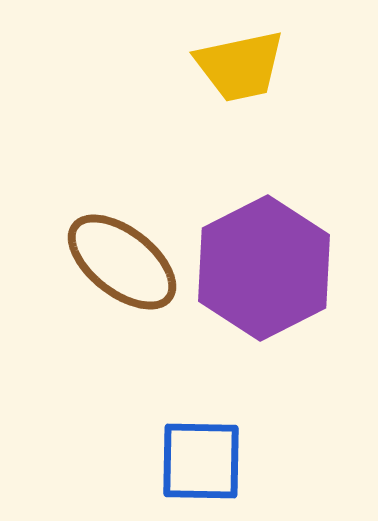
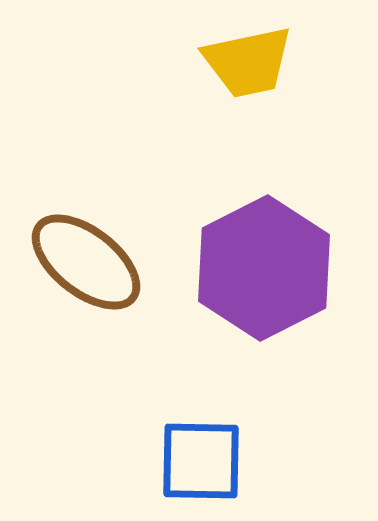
yellow trapezoid: moved 8 px right, 4 px up
brown ellipse: moved 36 px left
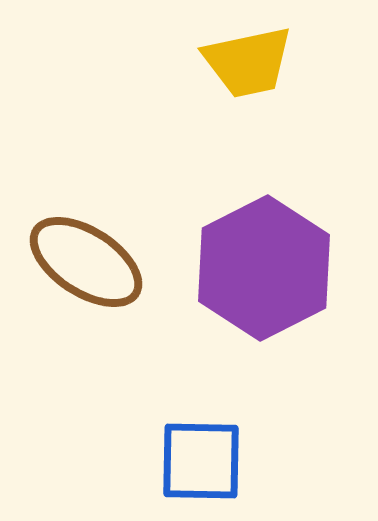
brown ellipse: rotated 5 degrees counterclockwise
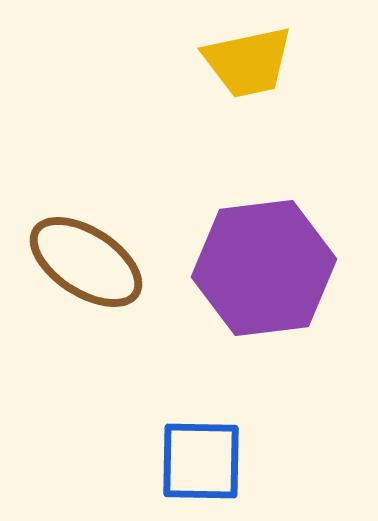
purple hexagon: rotated 20 degrees clockwise
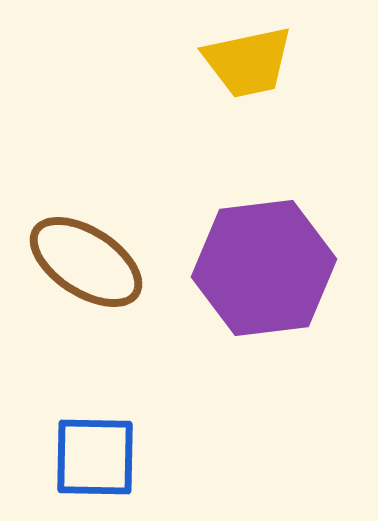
blue square: moved 106 px left, 4 px up
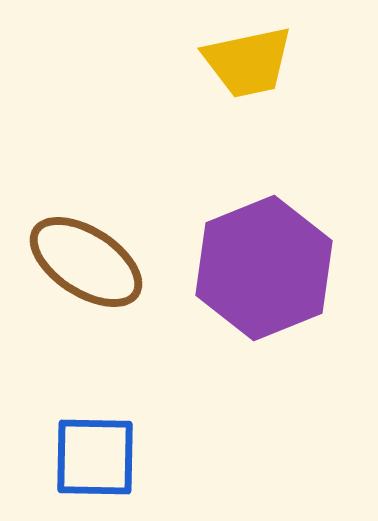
purple hexagon: rotated 15 degrees counterclockwise
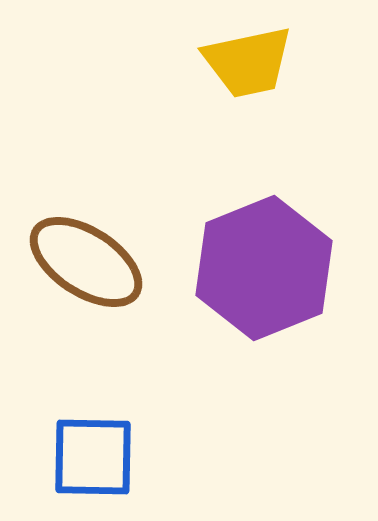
blue square: moved 2 px left
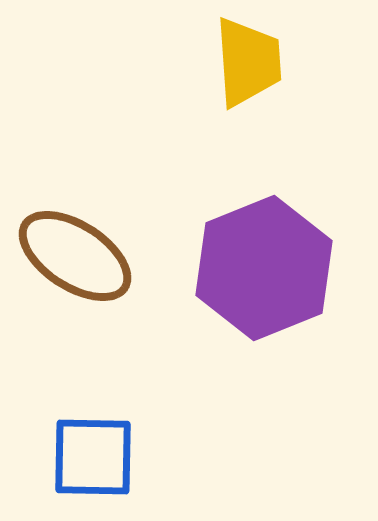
yellow trapezoid: rotated 82 degrees counterclockwise
brown ellipse: moved 11 px left, 6 px up
